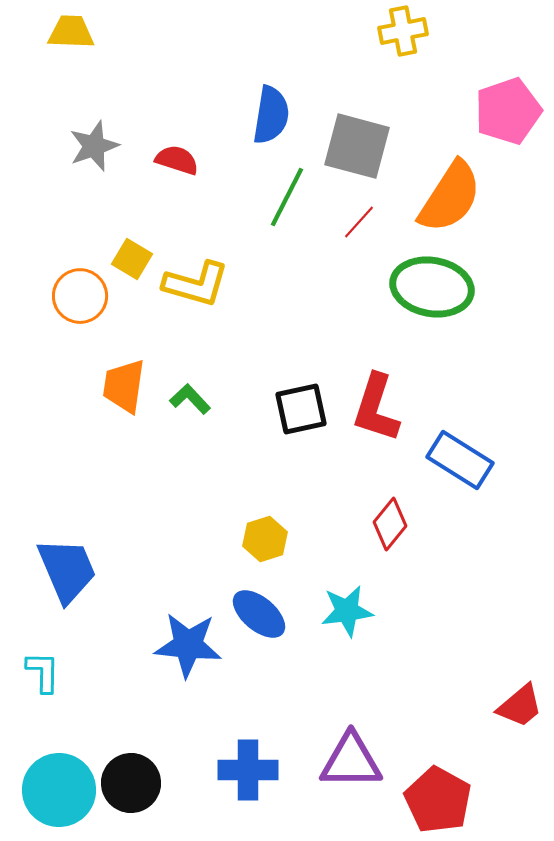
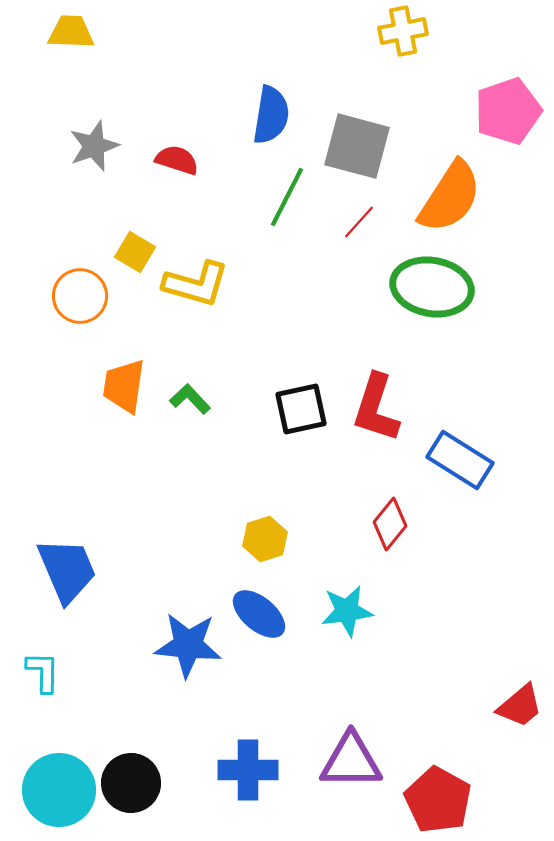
yellow square: moved 3 px right, 7 px up
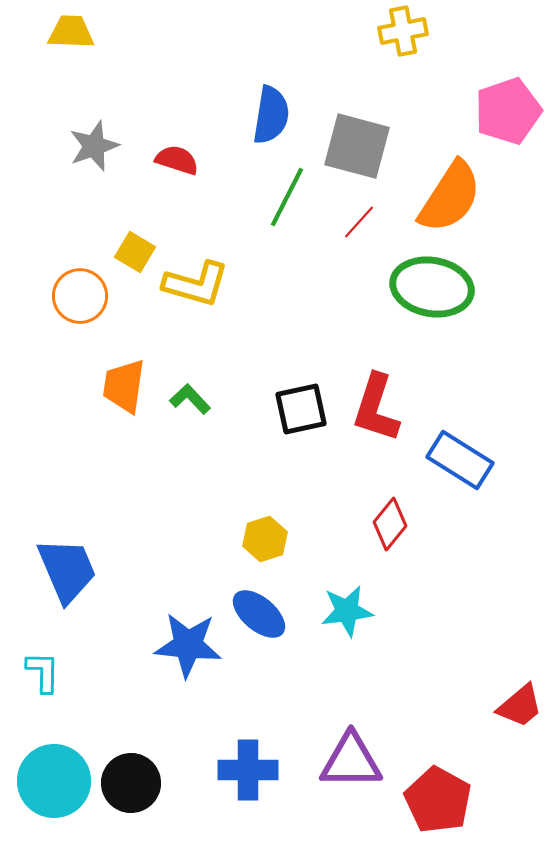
cyan circle: moved 5 px left, 9 px up
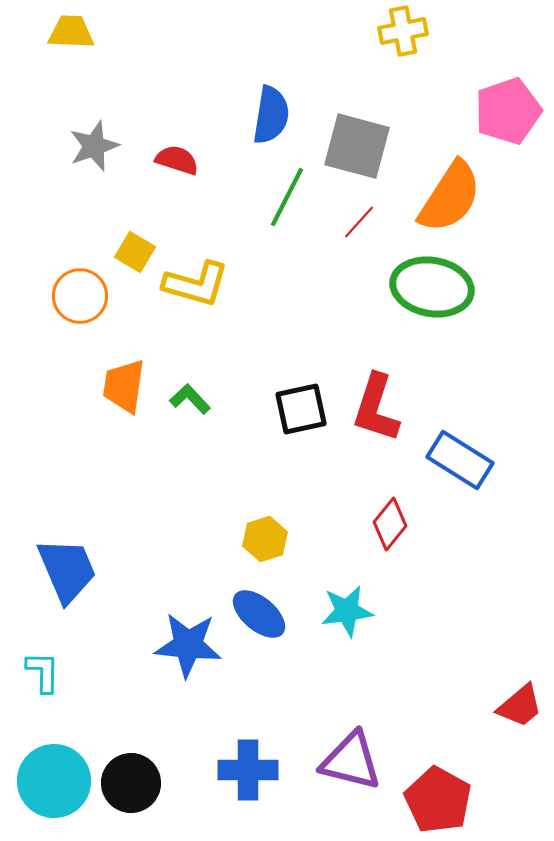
purple triangle: rotated 14 degrees clockwise
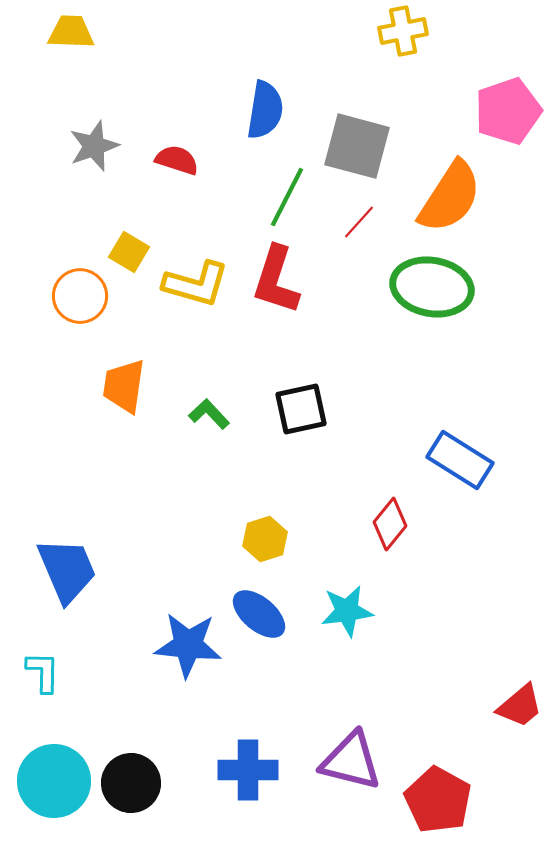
blue semicircle: moved 6 px left, 5 px up
yellow square: moved 6 px left
green L-shape: moved 19 px right, 15 px down
red L-shape: moved 100 px left, 128 px up
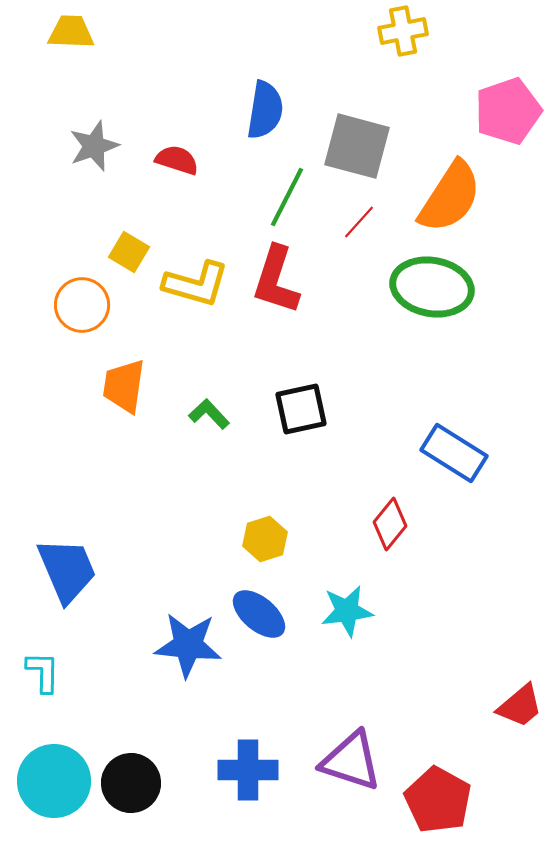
orange circle: moved 2 px right, 9 px down
blue rectangle: moved 6 px left, 7 px up
purple triangle: rotated 4 degrees clockwise
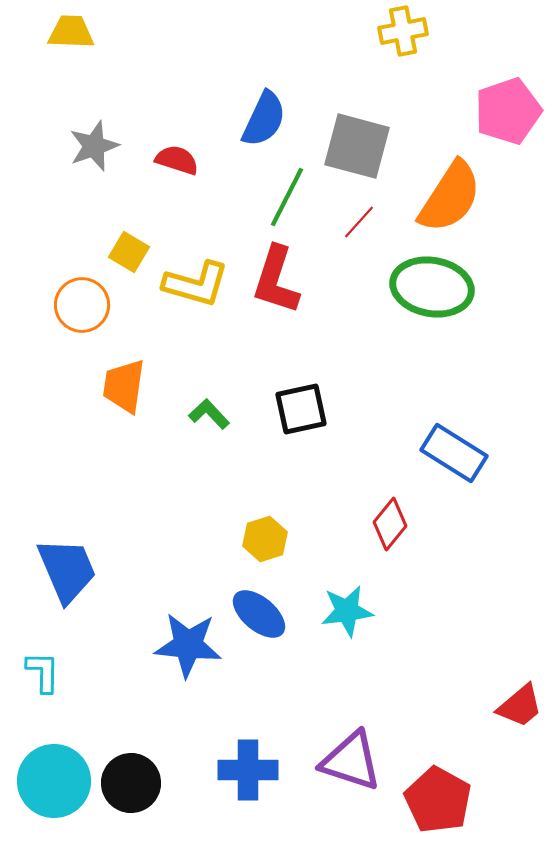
blue semicircle: moved 1 px left, 9 px down; rotated 16 degrees clockwise
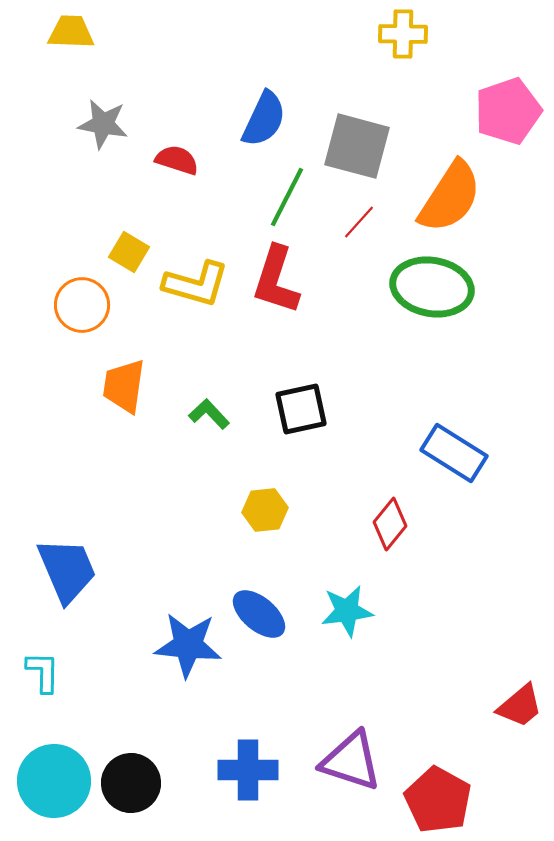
yellow cross: moved 3 px down; rotated 12 degrees clockwise
gray star: moved 9 px right, 22 px up; rotated 30 degrees clockwise
yellow hexagon: moved 29 px up; rotated 12 degrees clockwise
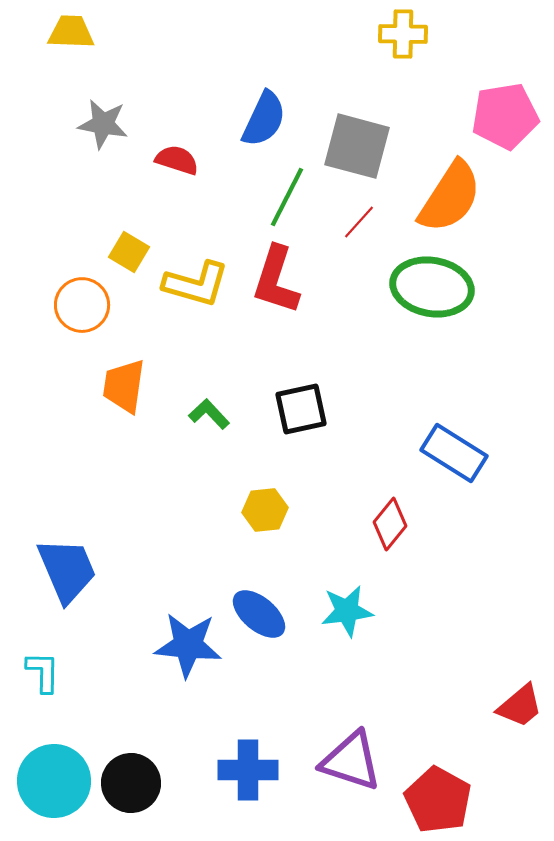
pink pentagon: moved 3 px left, 5 px down; rotated 10 degrees clockwise
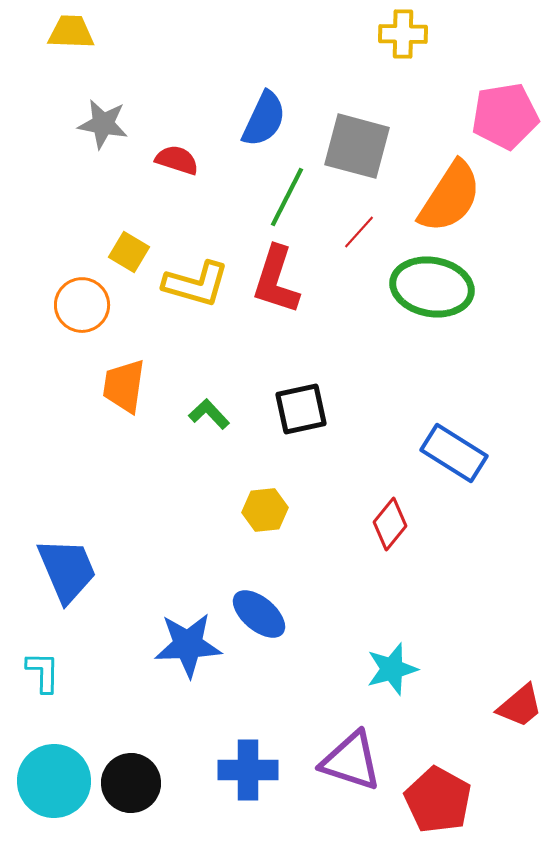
red line: moved 10 px down
cyan star: moved 45 px right, 58 px down; rotated 8 degrees counterclockwise
blue star: rotated 8 degrees counterclockwise
